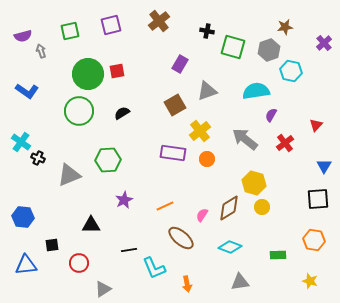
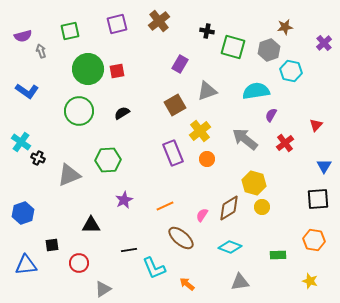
purple square at (111, 25): moved 6 px right, 1 px up
green circle at (88, 74): moved 5 px up
purple rectangle at (173, 153): rotated 60 degrees clockwise
blue hexagon at (23, 217): moved 4 px up; rotated 25 degrees counterclockwise
orange arrow at (187, 284): rotated 140 degrees clockwise
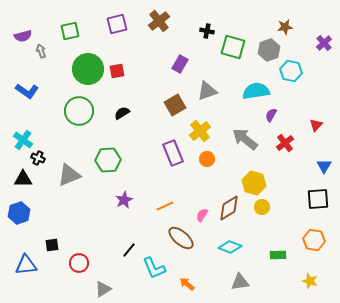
cyan cross at (21, 142): moved 2 px right, 2 px up
blue hexagon at (23, 213): moved 4 px left
black triangle at (91, 225): moved 68 px left, 46 px up
black line at (129, 250): rotated 42 degrees counterclockwise
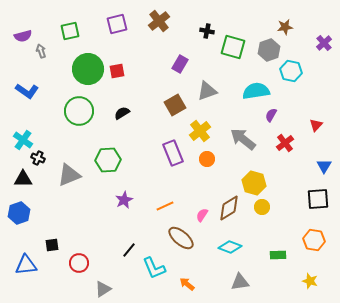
gray arrow at (245, 139): moved 2 px left
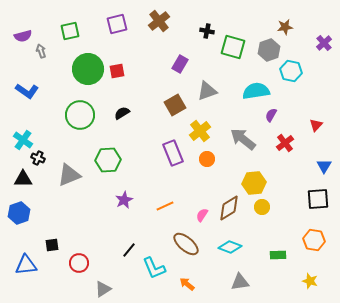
green circle at (79, 111): moved 1 px right, 4 px down
yellow hexagon at (254, 183): rotated 20 degrees counterclockwise
brown ellipse at (181, 238): moved 5 px right, 6 px down
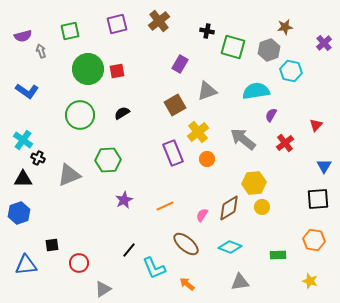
yellow cross at (200, 131): moved 2 px left, 1 px down
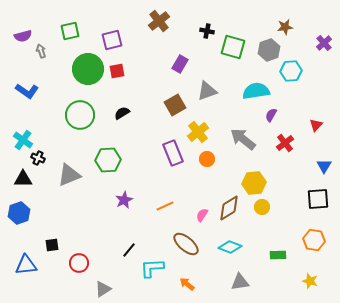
purple square at (117, 24): moved 5 px left, 16 px down
cyan hexagon at (291, 71): rotated 15 degrees counterclockwise
cyan L-shape at (154, 268): moved 2 px left; rotated 110 degrees clockwise
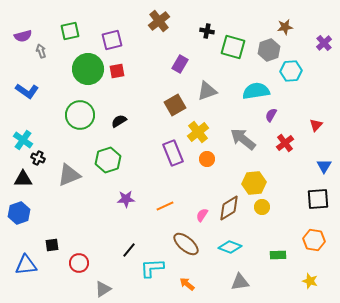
black semicircle at (122, 113): moved 3 px left, 8 px down
green hexagon at (108, 160): rotated 15 degrees counterclockwise
purple star at (124, 200): moved 2 px right, 1 px up; rotated 24 degrees clockwise
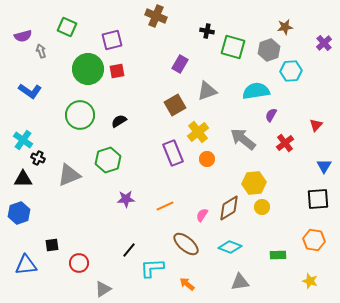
brown cross at (159, 21): moved 3 px left, 5 px up; rotated 30 degrees counterclockwise
green square at (70, 31): moved 3 px left, 4 px up; rotated 36 degrees clockwise
blue L-shape at (27, 91): moved 3 px right
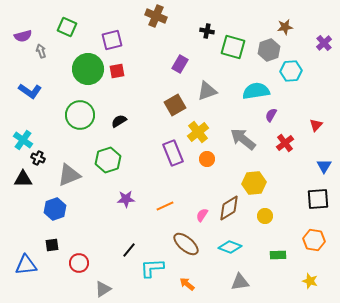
yellow circle at (262, 207): moved 3 px right, 9 px down
blue hexagon at (19, 213): moved 36 px right, 4 px up
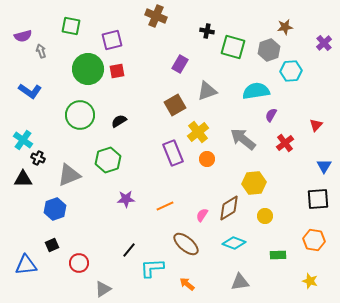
green square at (67, 27): moved 4 px right, 1 px up; rotated 12 degrees counterclockwise
black square at (52, 245): rotated 16 degrees counterclockwise
cyan diamond at (230, 247): moved 4 px right, 4 px up
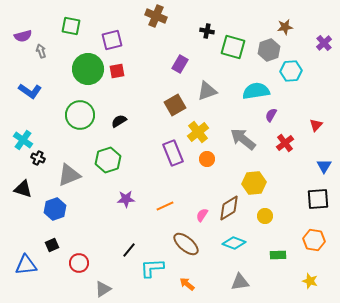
black triangle at (23, 179): moved 10 px down; rotated 18 degrees clockwise
